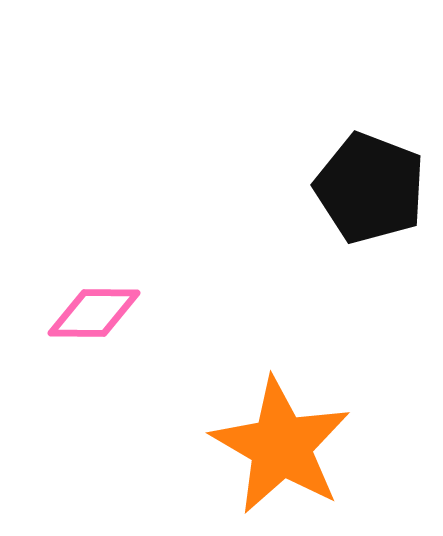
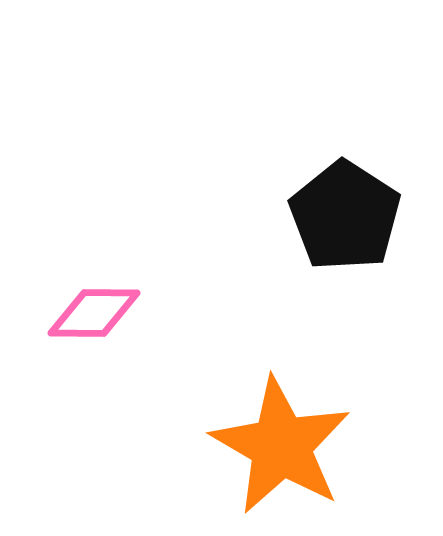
black pentagon: moved 25 px left, 28 px down; rotated 12 degrees clockwise
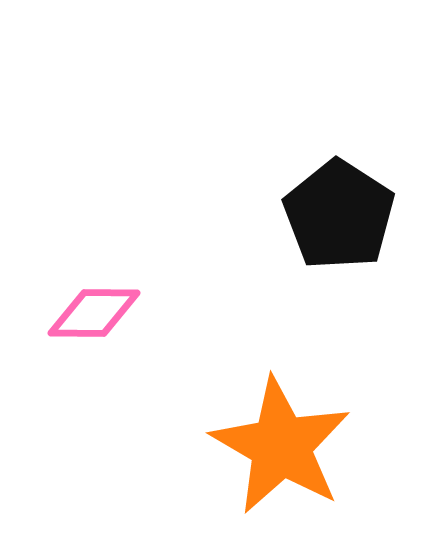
black pentagon: moved 6 px left, 1 px up
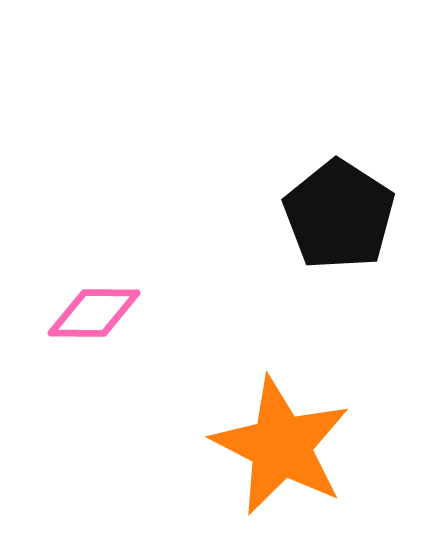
orange star: rotated 3 degrees counterclockwise
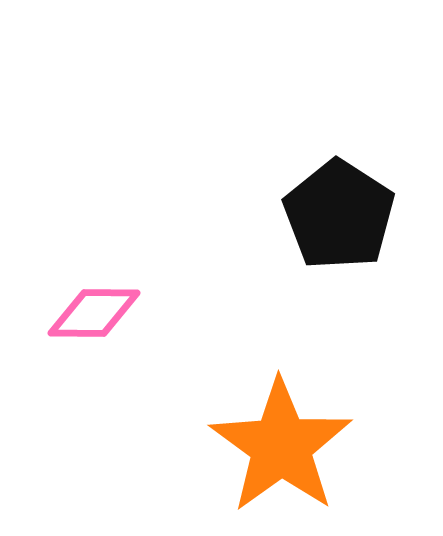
orange star: rotated 9 degrees clockwise
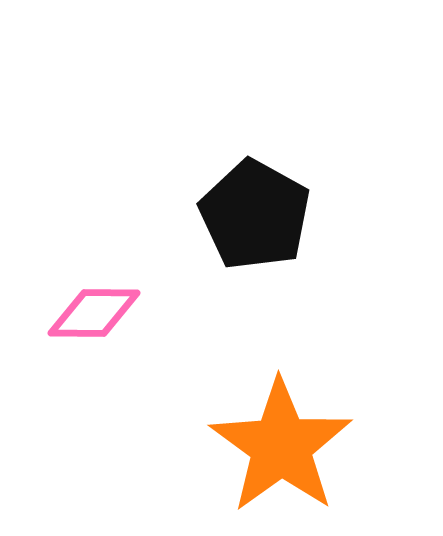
black pentagon: moved 84 px left; rotated 4 degrees counterclockwise
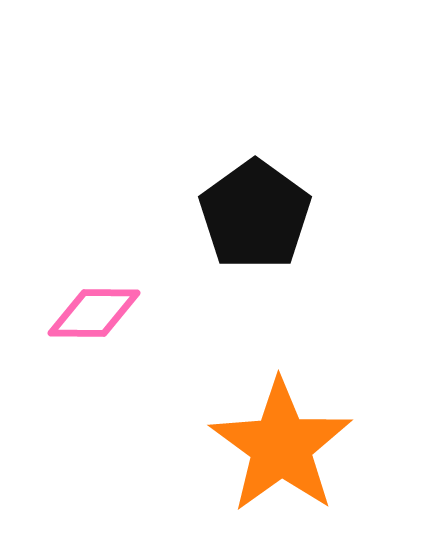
black pentagon: rotated 7 degrees clockwise
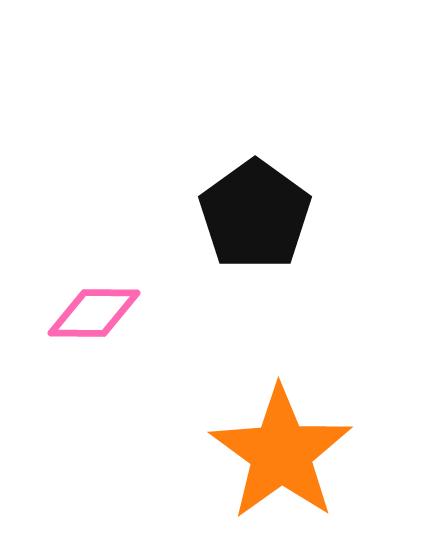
orange star: moved 7 px down
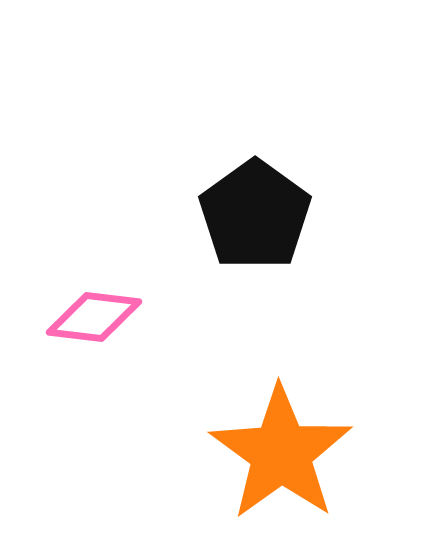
pink diamond: moved 4 px down; rotated 6 degrees clockwise
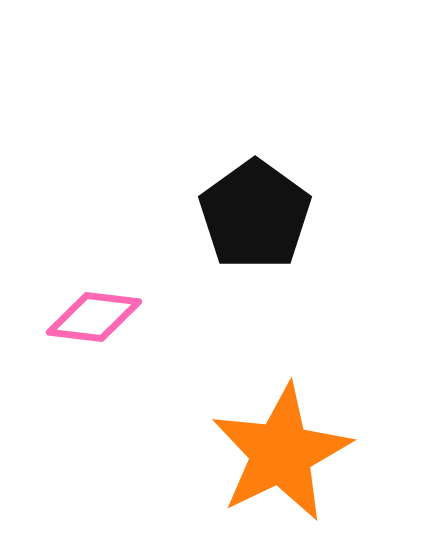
orange star: rotated 10 degrees clockwise
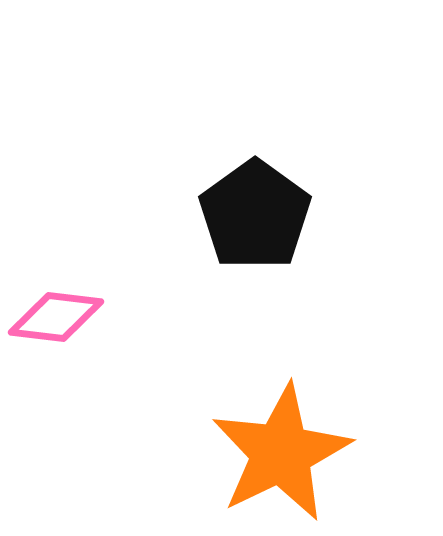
pink diamond: moved 38 px left
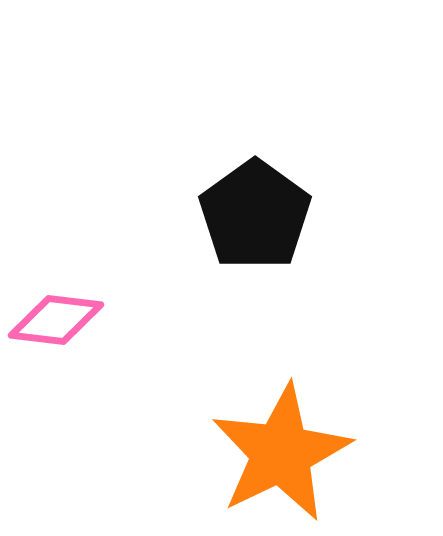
pink diamond: moved 3 px down
